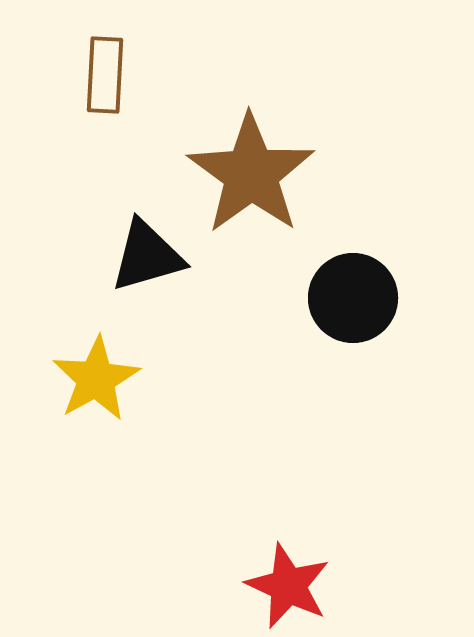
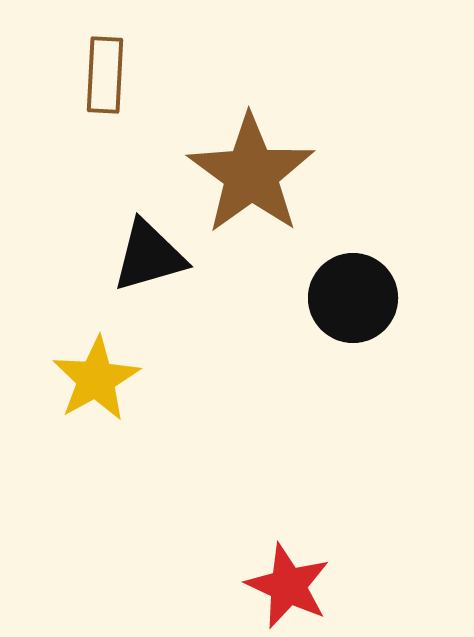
black triangle: moved 2 px right
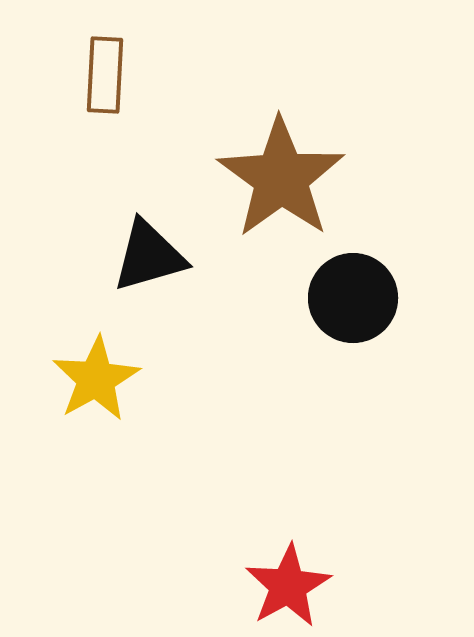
brown star: moved 30 px right, 4 px down
red star: rotated 18 degrees clockwise
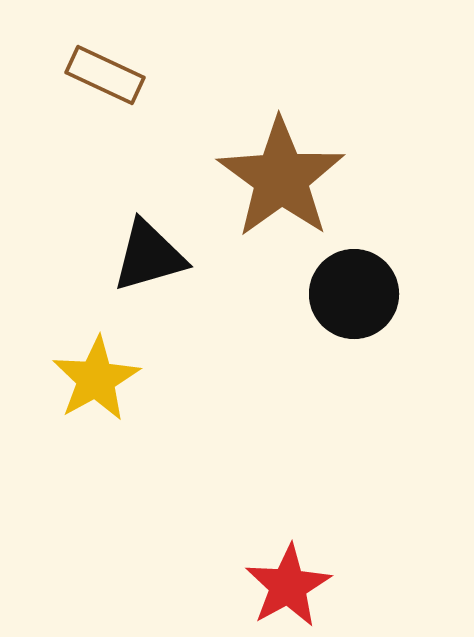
brown rectangle: rotated 68 degrees counterclockwise
black circle: moved 1 px right, 4 px up
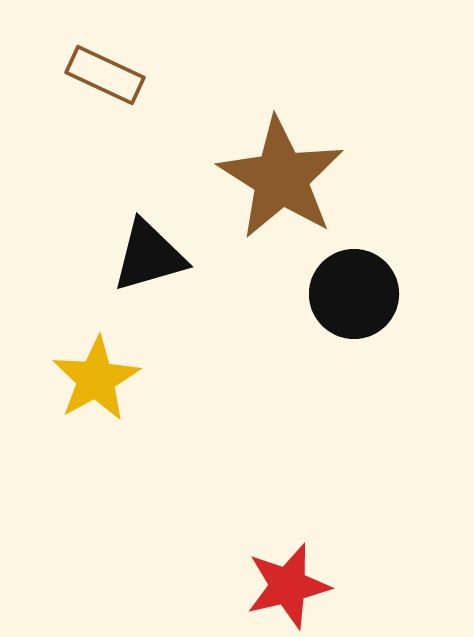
brown star: rotated 4 degrees counterclockwise
red star: rotated 16 degrees clockwise
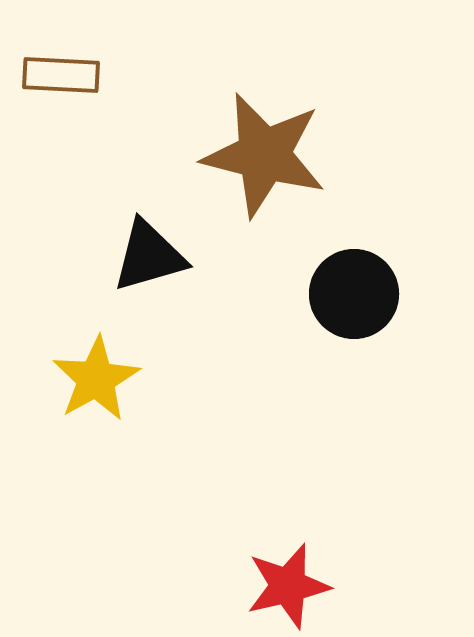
brown rectangle: moved 44 px left; rotated 22 degrees counterclockwise
brown star: moved 17 px left, 23 px up; rotated 18 degrees counterclockwise
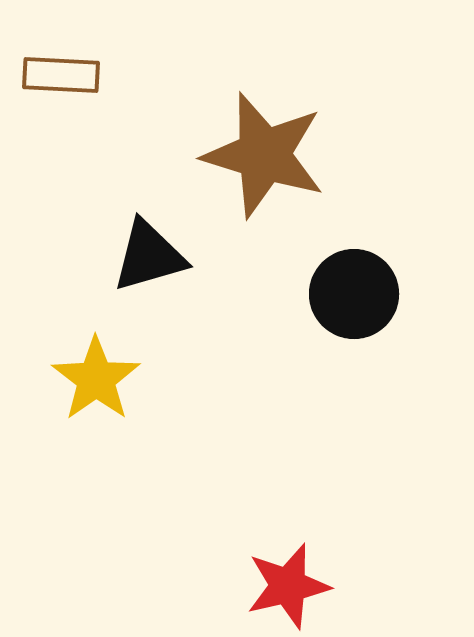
brown star: rotated 3 degrees clockwise
yellow star: rotated 6 degrees counterclockwise
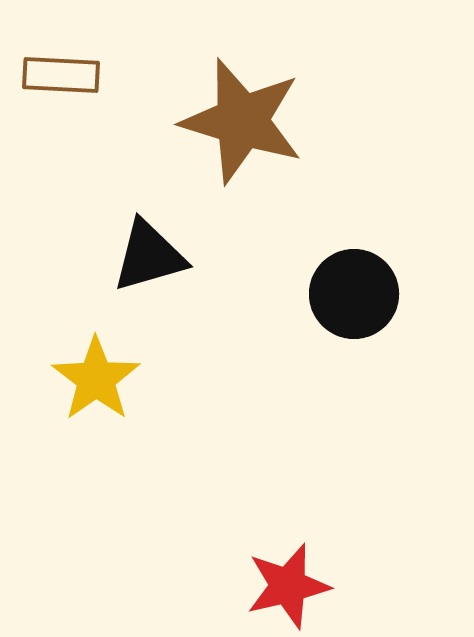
brown star: moved 22 px left, 34 px up
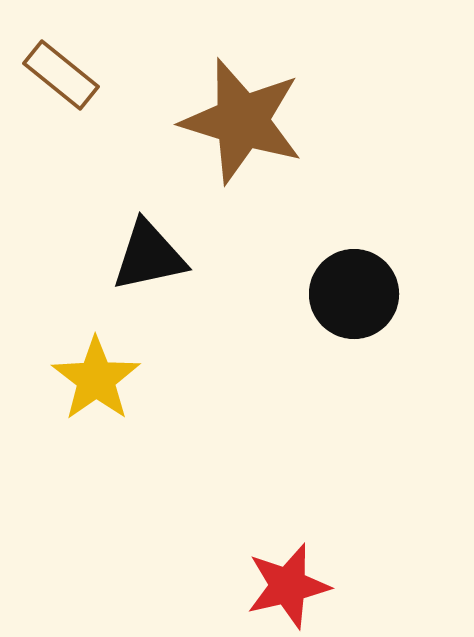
brown rectangle: rotated 36 degrees clockwise
black triangle: rotated 4 degrees clockwise
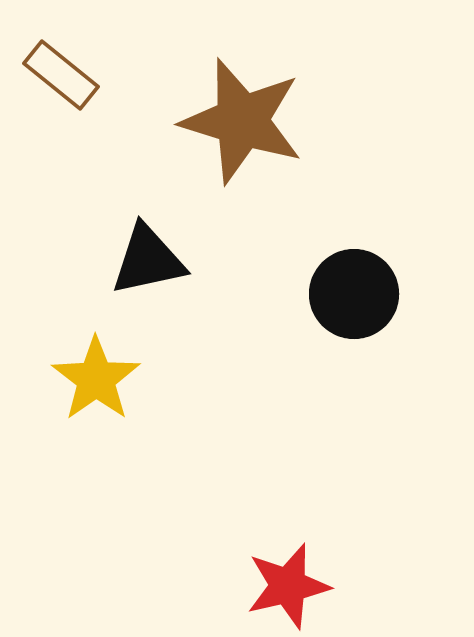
black triangle: moved 1 px left, 4 px down
